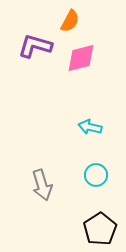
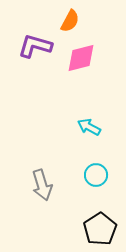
cyan arrow: moved 1 px left; rotated 15 degrees clockwise
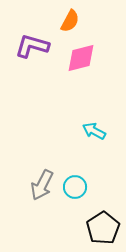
purple L-shape: moved 3 px left
cyan arrow: moved 5 px right, 4 px down
cyan circle: moved 21 px left, 12 px down
gray arrow: rotated 44 degrees clockwise
black pentagon: moved 3 px right, 1 px up
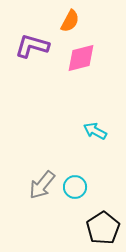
cyan arrow: moved 1 px right
gray arrow: rotated 12 degrees clockwise
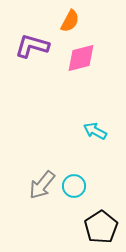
cyan circle: moved 1 px left, 1 px up
black pentagon: moved 2 px left, 1 px up
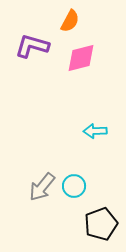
cyan arrow: rotated 30 degrees counterclockwise
gray arrow: moved 2 px down
black pentagon: moved 3 px up; rotated 12 degrees clockwise
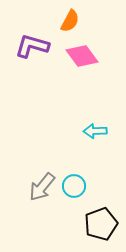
pink diamond: moved 1 px right, 2 px up; rotated 68 degrees clockwise
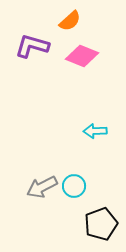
orange semicircle: rotated 20 degrees clockwise
pink diamond: rotated 32 degrees counterclockwise
gray arrow: rotated 24 degrees clockwise
